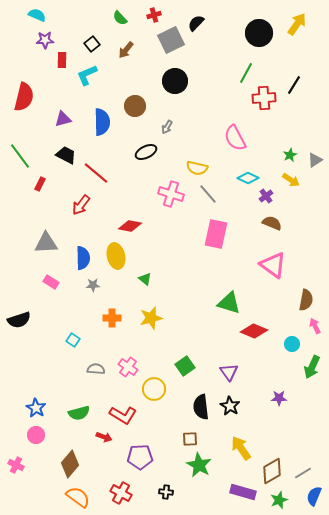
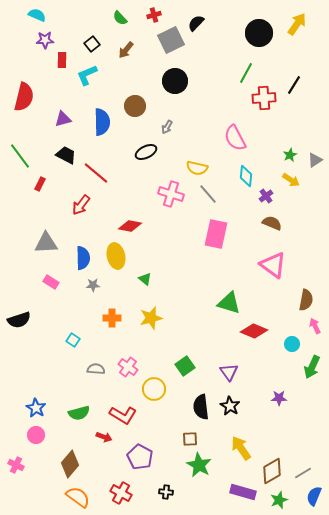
cyan diamond at (248, 178): moved 2 px left, 2 px up; rotated 70 degrees clockwise
purple pentagon at (140, 457): rotated 30 degrees clockwise
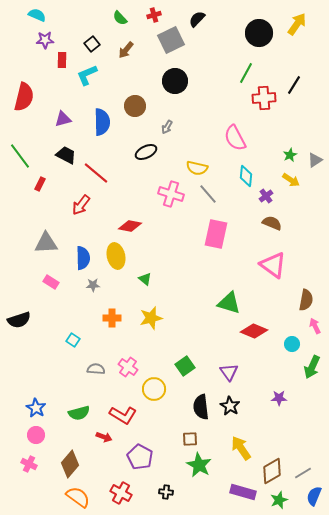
black semicircle at (196, 23): moved 1 px right, 4 px up
pink cross at (16, 465): moved 13 px right, 1 px up
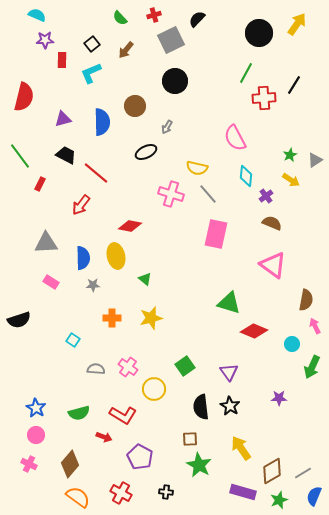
cyan L-shape at (87, 75): moved 4 px right, 2 px up
